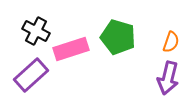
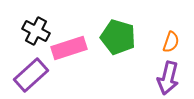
pink rectangle: moved 2 px left, 1 px up
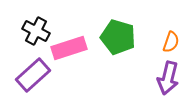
purple rectangle: moved 2 px right
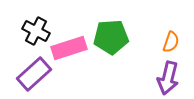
green pentagon: moved 7 px left; rotated 20 degrees counterclockwise
purple rectangle: moved 1 px right, 1 px up
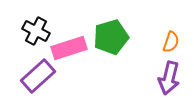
green pentagon: rotated 12 degrees counterclockwise
purple rectangle: moved 4 px right, 2 px down
purple arrow: moved 1 px right
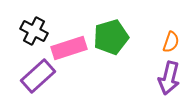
black cross: moved 2 px left
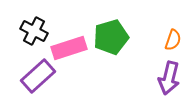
orange semicircle: moved 2 px right, 2 px up
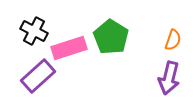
green pentagon: rotated 24 degrees counterclockwise
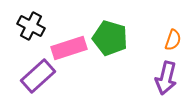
black cross: moved 3 px left, 5 px up
green pentagon: moved 1 px left, 1 px down; rotated 16 degrees counterclockwise
purple arrow: moved 3 px left
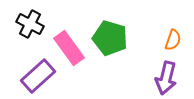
black cross: moved 1 px left, 2 px up
pink rectangle: rotated 72 degrees clockwise
